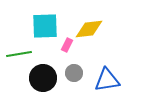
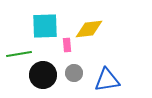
pink rectangle: rotated 32 degrees counterclockwise
black circle: moved 3 px up
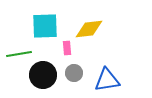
pink rectangle: moved 3 px down
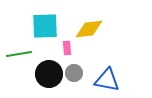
black circle: moved 6 px right, 1 px up
blue triangle: rotated 20 degrees clockwise
